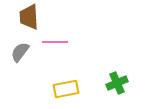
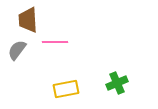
brown trapezoid: moved 1 px left, 3 px down
gray semicircle: moved 3 px left, 2 px up
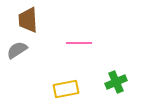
pink line: moved 24 px right, 1 px down
gray semicircle: rotated 20 degrees clockwise
green cross: moved 1 px left, 1 px up
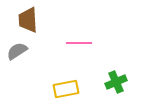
gray semicircle: moved 1 px down
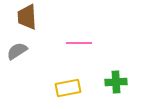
brown trapezoid: moved 1 px left, 3 px up
green cross: rotated 20 degrees clockwise
yellow rectangle: moved 2 px right, 1 px up
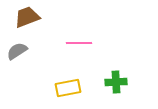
brown trapezoid: rotated 72 degrees clockwise
